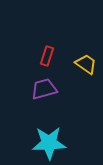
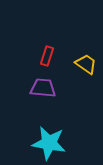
purple trapezoid: moved 1 px left, 1 px up; rotated 20 degrees clockwise
cyan star: rotated 12 degrees clockwise
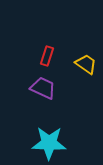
purple trapezoid: rotated 20 degrees clockwise
cyan star: rotated 8 degrees counterclockwise
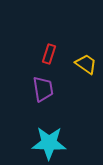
red rectangle: moved 2 px right, 2 px up
purple trapezoid: moved 1 px down; rotated 56 degrees clockwise
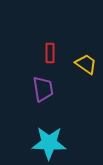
red rectangle: moved 1 px right, 1 px up; rotated 18 degrees counterclockwise
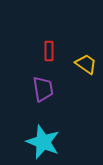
red rectangle: moved 1 px left, 2 px up
cyan star: moved 6 px left, 1 px up; rotated 20 degrees clockwise
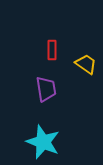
red rectangle: moved 3 px right, 1 px up
purple trapezoid: moved 3 px right
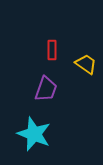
purple trapezoid: rotated 28 degrees clockwise
cyan star: moved 9 px left, 8 px up
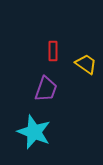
red rectangle: moved 1 px right, 1 px down
cyan star: moved 2 px up
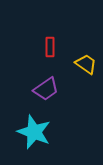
red rectangle: moved 3 px left, 4 px up
purple trapezoid: rotated 36 degrees clockwise
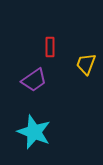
yellow trapezoid: rotated 105 degrees counterclockwise
purple trapezoid: moved 12 px left, 9 px up
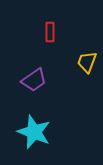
red rectangle: moved 15 px up
yellow trapezoid: moved 1 px right, 2 px up
